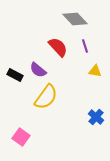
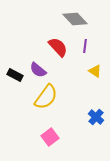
purple line: rotated 24 degrees clockwise
yellow triangle: rotated 24 degrees clockwise
pink square: moved 29 px right; rotated 18 degrees clockwise
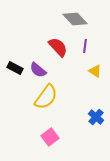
black rectangle: moved 7 px up
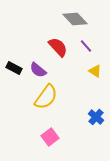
purple line: moved 1 px right; rotated 48 degrees counterclockwise
black rectangle: moved 1 px left
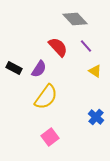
purple semicircle: moved 1 px right, 1 px up; rotated 96 degrees counterclockwise
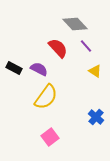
gray diamond: moved 5 px down
red semicircle: moved 1 px down
purple semicircle: rotated 96 degrees counterclockwise
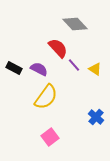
purple line: moved 12 px left, 19 px down
yellow triangle: moved 2 px up
